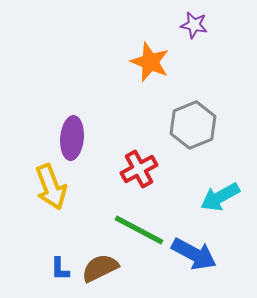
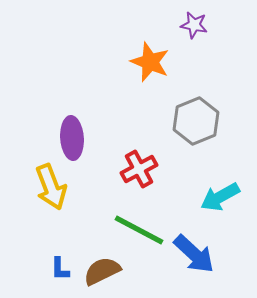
gray hexagon: moved 3 px right, 4 px up
purple ellipse: rotated 9 degrees counterclockwise
blue arrow: rotated 15 degrees clockwise
brown semicircle: moved 2 px right, 3 px down
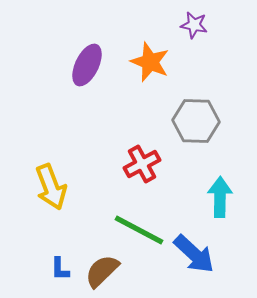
gray hexagon: rotated 24 degrees clockwise
purple ellipse: moved 15 px right, 73 px up; rotated 30 degrees clockwise
red cross: moved 3 px right, 5 px up
cyan arrow: rotated 120 degrees clockwise
brown semicircle: rotated 18 degrees counterclockwise
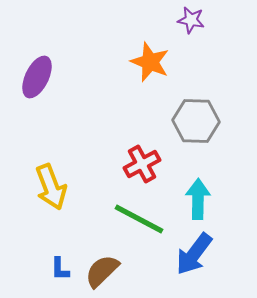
purple star: moved 3 px left, 5 px up
purple ellipse: moved 50 px left, 12 px down
cyan arrow: moved 22 px left, 2 px down
green line: moved 11 px up
blue arrow: rotated 84 degrees clockwise
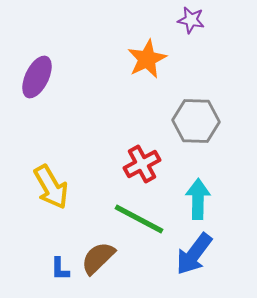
orange star: moved 3 px left, 3 px up; rotated 24 degrees clockwise
yellow arrow: rotated 9 degrees counterclockwise
brown semicircle: moved 4 px left, 13 px up
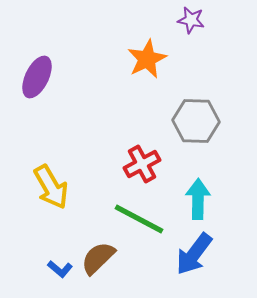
blue L-shape: rotated 50 degrees counterclockwise
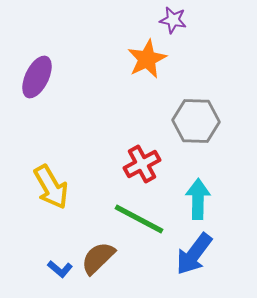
purple star: moved 18 px left
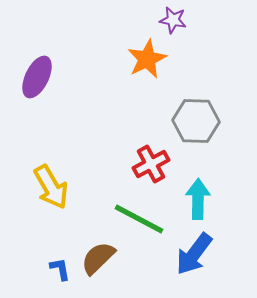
red cross: moved 9 px right
blue L-shape: rotated 140 degrees counterclockwise
